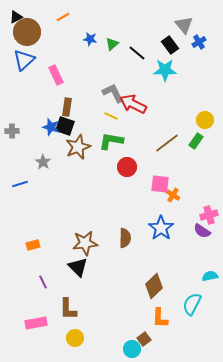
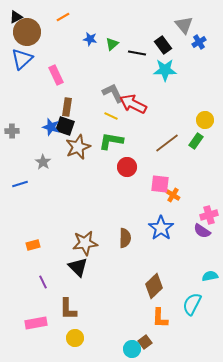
black rectangle at (170, 45): moved 7 px left
black line at (137, 53): rotated 30 degrees counterclockwise
blue triangle at (24, 60): moved 2 px left, 1 px up
brown square at (144, 339): moved 1 px right, 3 px down
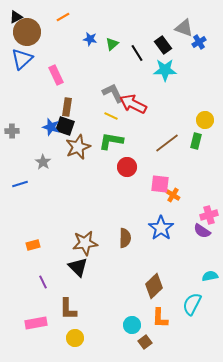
gray triangle at (184, 25): moved 3 px down; rotated 30 degrees counterclockwise
black line at (137, 53): rotated 48 degrees clockwise
green rectangle at (196, 141): rotated 21 degrees counterclockwise
cyan circle at (132, 349): moved 24 px up
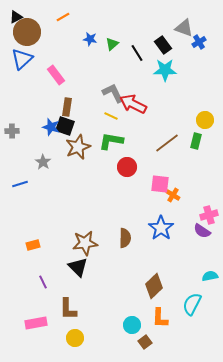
pink rectangle at (56, 75): rotated 12 degrees counterclockwise
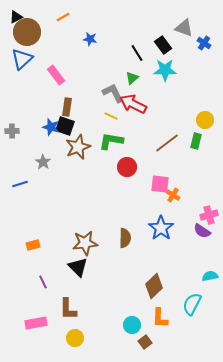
blue cross at (199, 42): moved 5 px right, 1 px down; rotated 24 degrees counterclockwise
green triangle at (112, 44): moved 20 px right, 34 px down
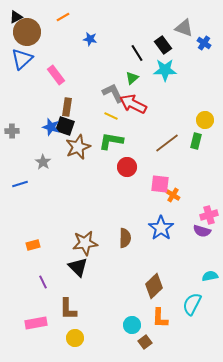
purple semicircle at (202, 231): rotated 18 degrees counterclockwise
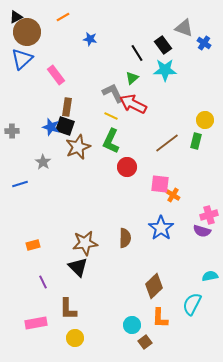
green L-shape at (111, 141): rotated 75 degrees counterclockwise
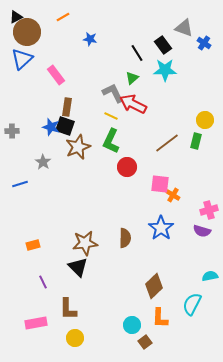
pink cross at (209, 215): moved 5 px up
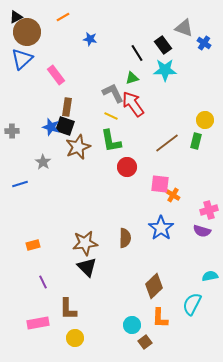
green triangle at (132, 78): rotated 24 degrees clockwise
red arrow at (133, 104): rotated 28 degrees clockwise
green L-shape at (111, 141): rotated 35 degrees counterclockwise
black triangle at (78, 267): moved 9 px right
pink rectangle at (36, 323): moved 2 px right
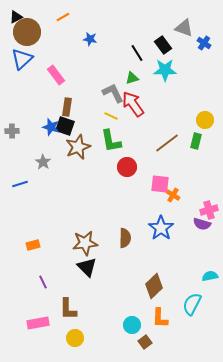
purple semicircle at (202, 231): moved 7 px up
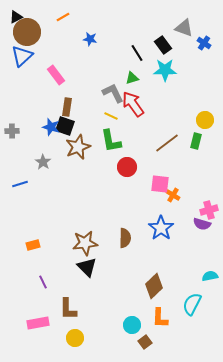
blue triangle at (22, 59): moved 3 px up
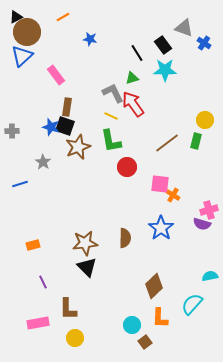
cyan semicircle at (192, 304): rotated 15 degrees clockwise
